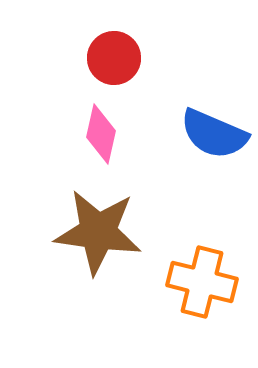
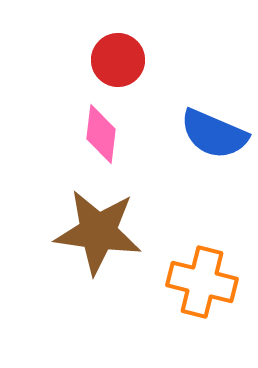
red circle: moved 4 px right, 2 px down
pink diamond: rotated 6 degrees counterclockwise
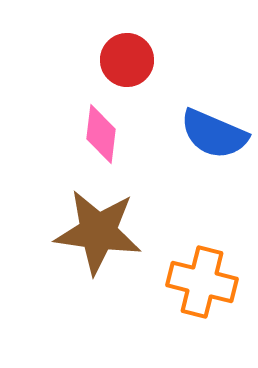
red circle: moved 9 px right
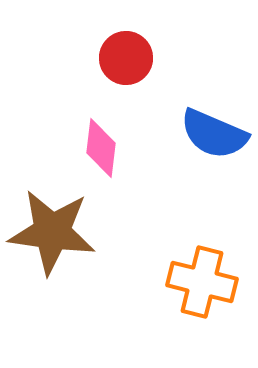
red circle: moved 1 px left, 2 px up
pink diamond: moved 14 px down
brown star: moved 46 px left
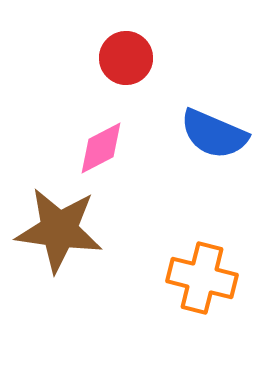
pink diamond: rotated 56 degrees clockwise
brown star: moved 7 px right, 2 px up
orange cross: moved 4 px up
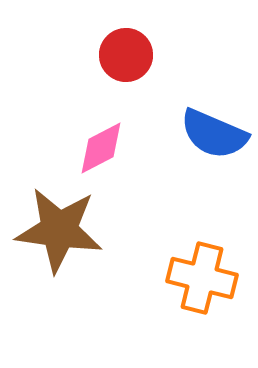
red circle: moved 3 px up
